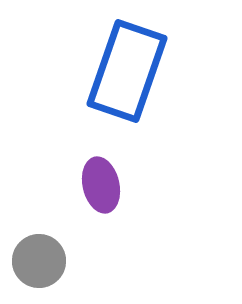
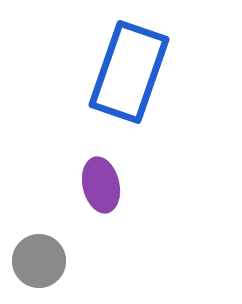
blue rectangle: moved 2 px right, 1 px down
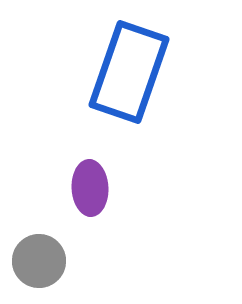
purple ellipse: moved 11 px left, 3 px down; rotated 10 degrees clockwise
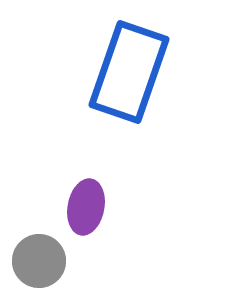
purple ellipse: moved 4 px left, 19 px down; rotated 14 degrees clockwise
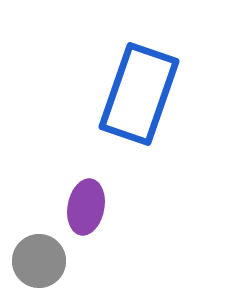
blue rectangle: moved 10 px right, 22 px down
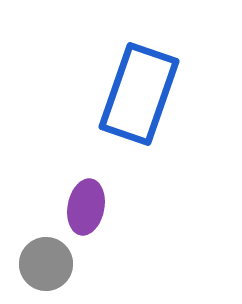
gray circle: moved 7 px right, 3 px down
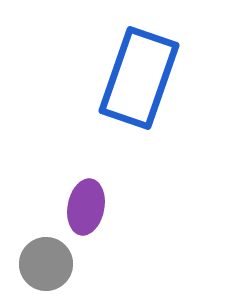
blue rectangle: moved 16 px up
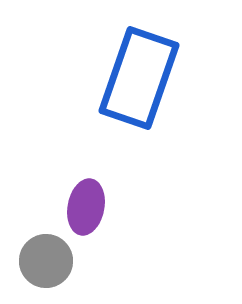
gray circle: moved 3 px up
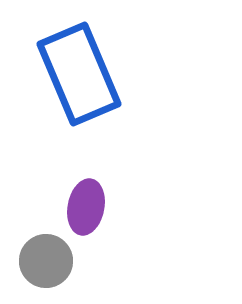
blue rectangle: moved 60 px left, 4 px up; rotated 42 degrees counterclockwise
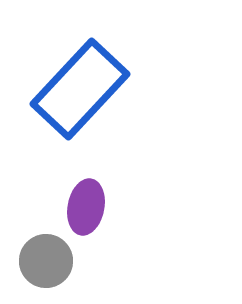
blue rectangle: moved 1 px right, 15 px down; rotated 66 degrees clockwise
